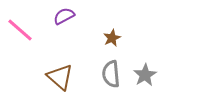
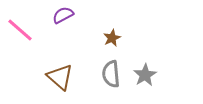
purple semicircle: moved 1 px left, 1 px up
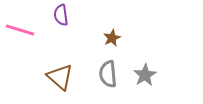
purple semicircle: moved 2 px left; rotated 70 degrees counterclockwise
pink line: rotated 24 degrees counterclockwise
gray semicircle: moved 3 px left
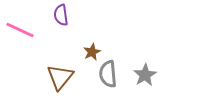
pink line: rotated 8 degrees clockwise
brown star: moved 20 px left, 14 px down
brown triangle: rotated 28 degrees clockwise
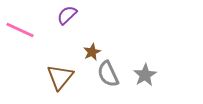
purple semicircle: moved 6 px right; rotated 55 degrees clockwise
gray semicircle: rotated 20 degrees counterclockwise
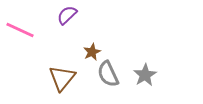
brown triangle: moved 2 px right, 1 px down
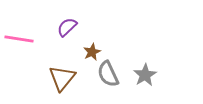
purple semicircle: moved 12 px down
pink line: moved 1 px left, 9 px down; rotated 16 degrees counterclockwise
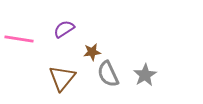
purple semicircle: moved 3 px left, 2 px down; rotated 10 degrees clockwise
brown star: rotated 18 degrees clockwise
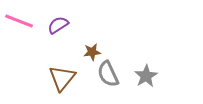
purple semicircle: moved 6 px left, 4 px up
pink line: moved 18 px up; rotated 12 degrees clockwise
gray star: moved 1 px right, 1 px down
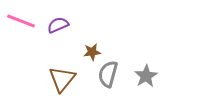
pink line: moved 2 px right
purple semicircle: rotated 10 degrees clockwise
gray semicircle: rotated 40 degrees clockwise
brown triangle: moved 1 px down
